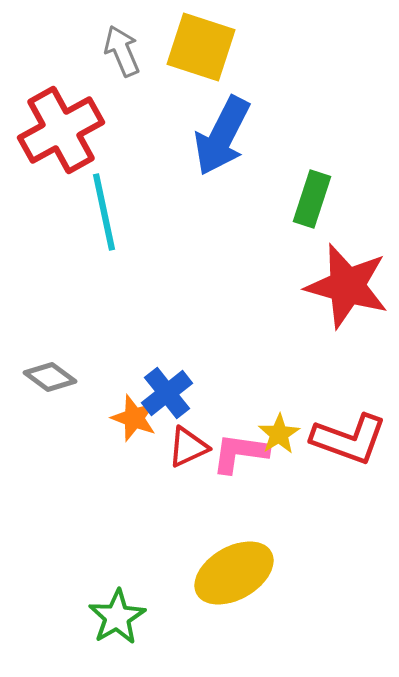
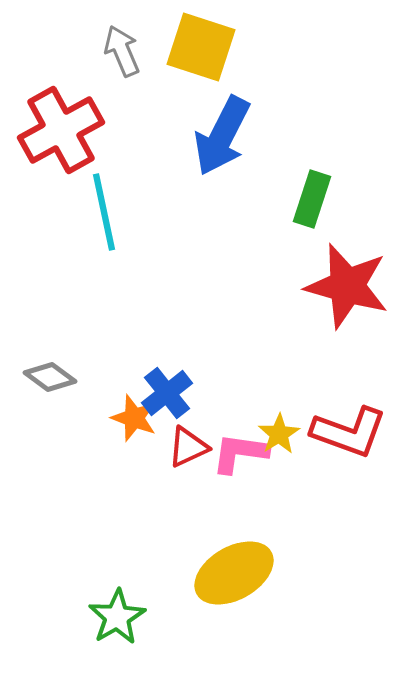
red L-shape: moved 7 px up
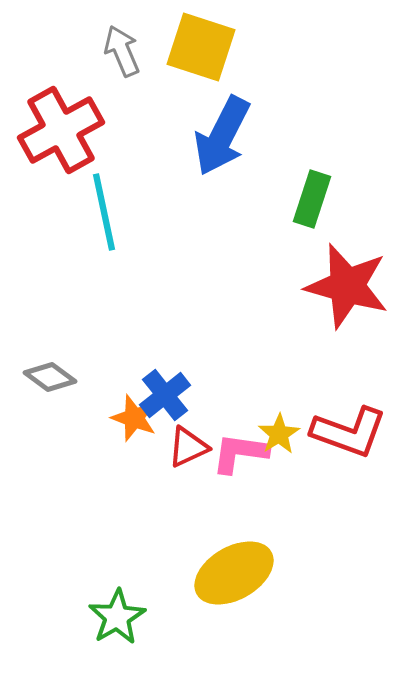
blue cross: moved 2 px left, 2 px down
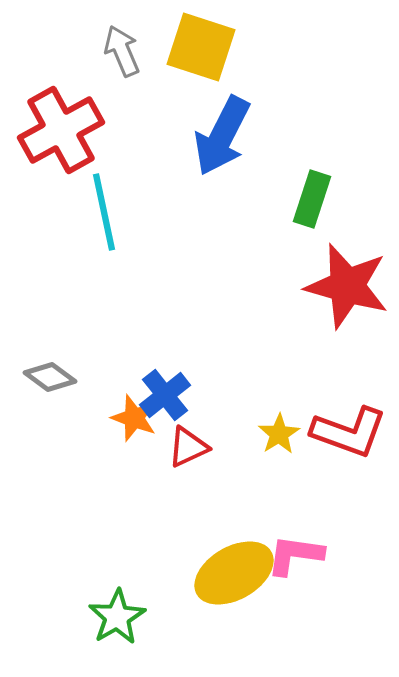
pink L-shape: moved 55 px right, 102 px down
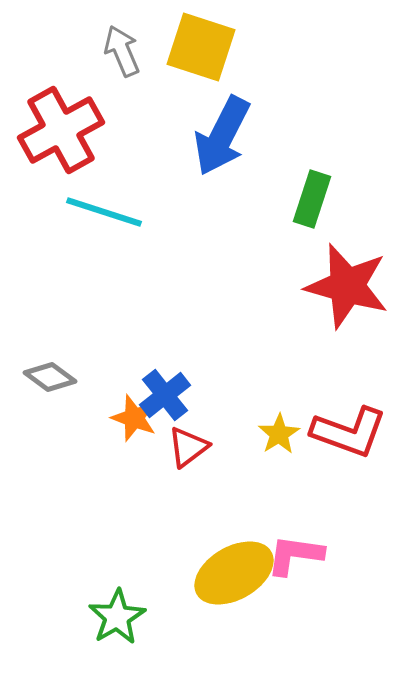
cyan line: rotated 60 degrees counterclockwise
red triangle: rotated 12 degrees counterclockwise
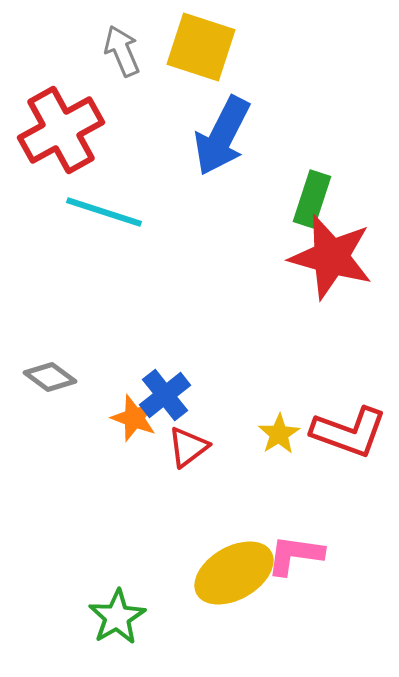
red star: moved 16 px left, 29 px up
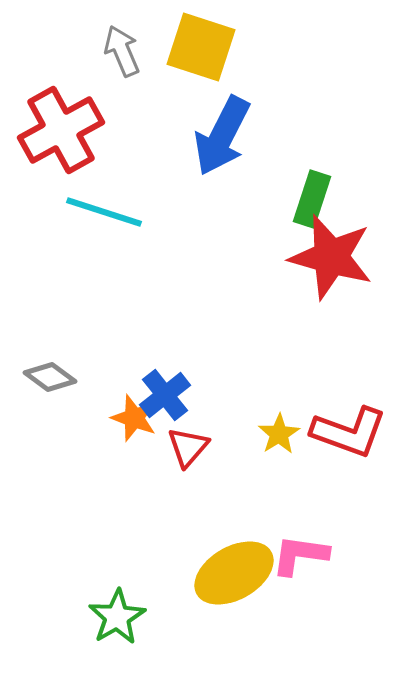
red triangle: rotated 12 degrees counterclockwise
pink L-shape: moved 5 px right
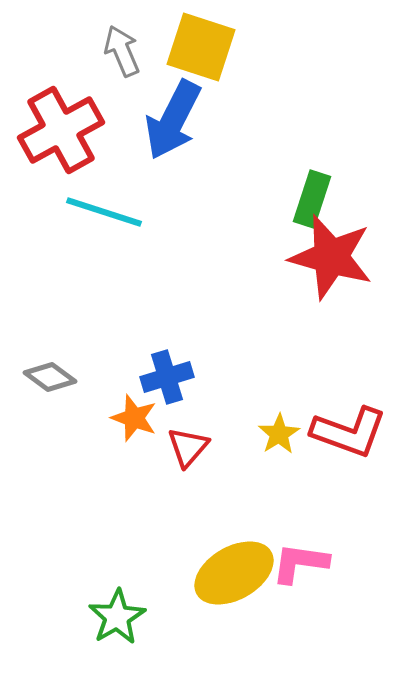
blue arrow: moved 49 px left, 16 px up
blue cross: moved 2 px right, 18 px up; rotated 21 degrees clockwise
pink L-shape: moved 8 px down
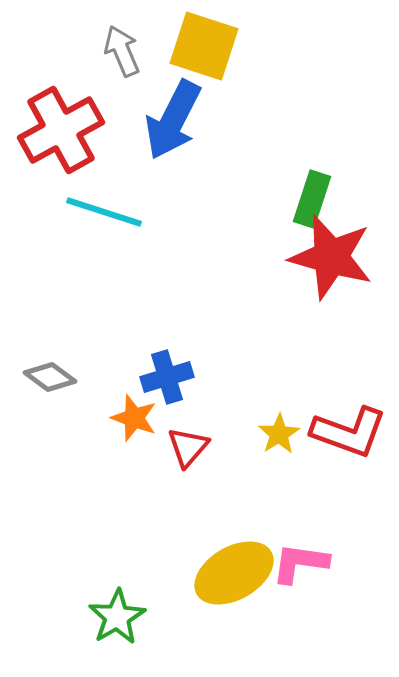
yellow square: moved 3 px right, 1 px up
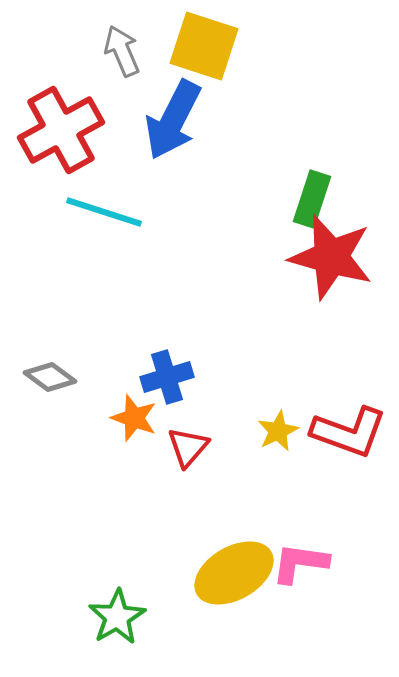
yellow star: moved 1 px left, 3 px up; rotated 6 degrees clockwise
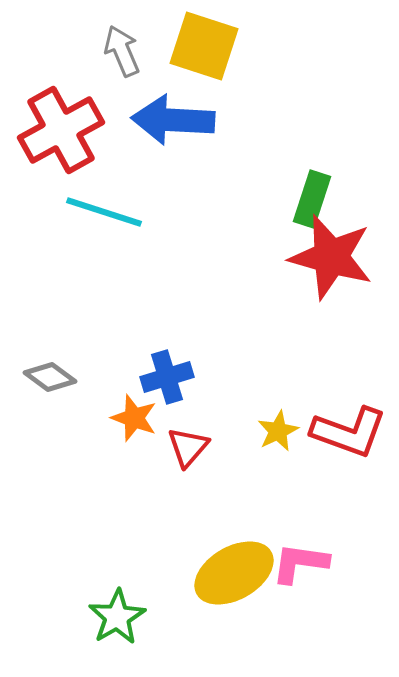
blue arrow: rotated 66 degrees clockwise
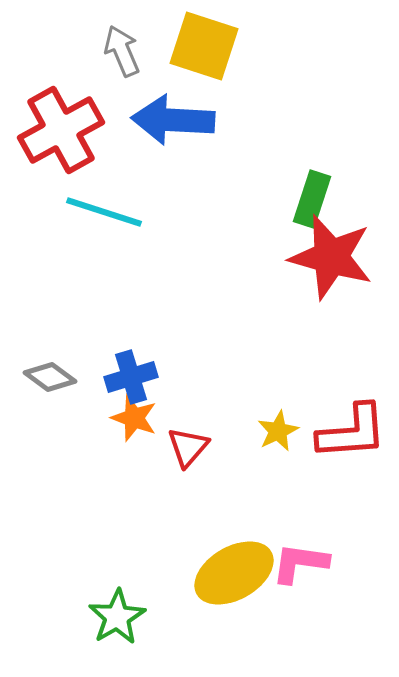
blue cross: moved 36 px left
red L-shape: moved 3 px right; rotated 24 degrees counterclockwise
